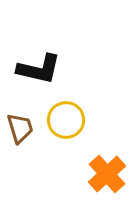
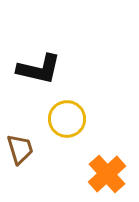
yellow circle: moved 1 px right, 1 px up
brown trapezoid: moved 21 px down
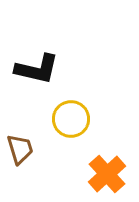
black L-shape: moved 2 px left
yellow circle: moved 4 px right
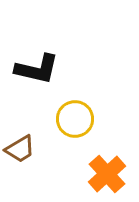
yellow circle: moved 4 px right
brown trapezoid: rotated 76 degrees clockwise
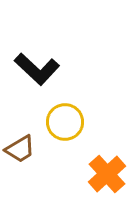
black L-shape: rotated 30 degrees clockwise
yellow circle: moved 10 px left, 3 px down
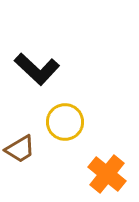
orange cross: rotated 9 degrees counterclockwise
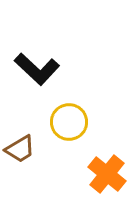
yellow circle: moved 4 px right
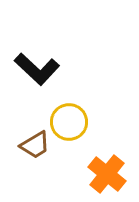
brown trapezoid: moved 15 px right, 4 px up
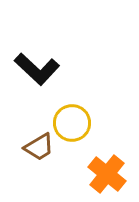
yellow circle: moved 3 px right, 1 px down
brown trapezoid: moved 4 px right, 2 px down
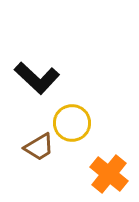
black L-shape: moved 9 px down
orange cross: moved 2 px right
